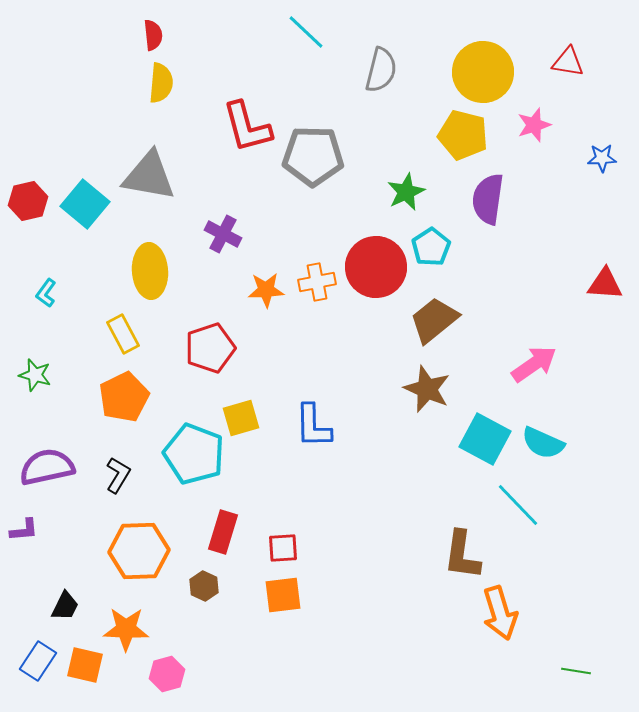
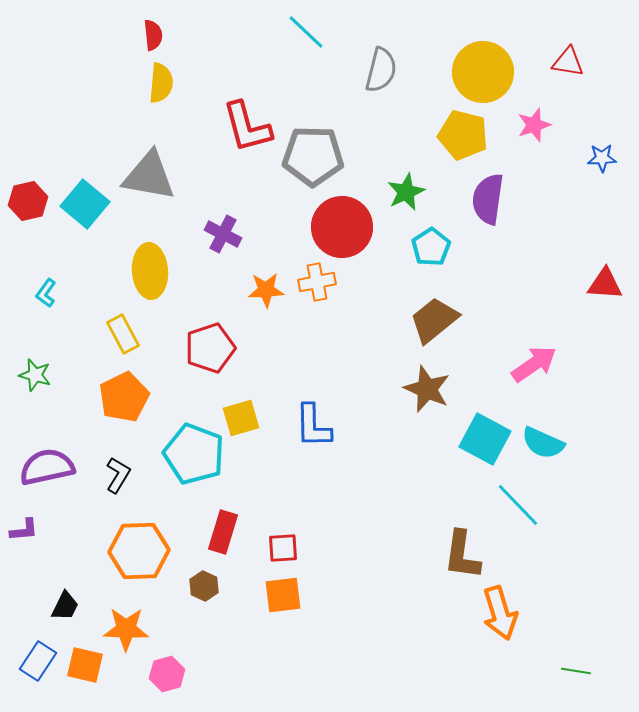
red circle at (376, 267): moved 34 px left, 40 px up
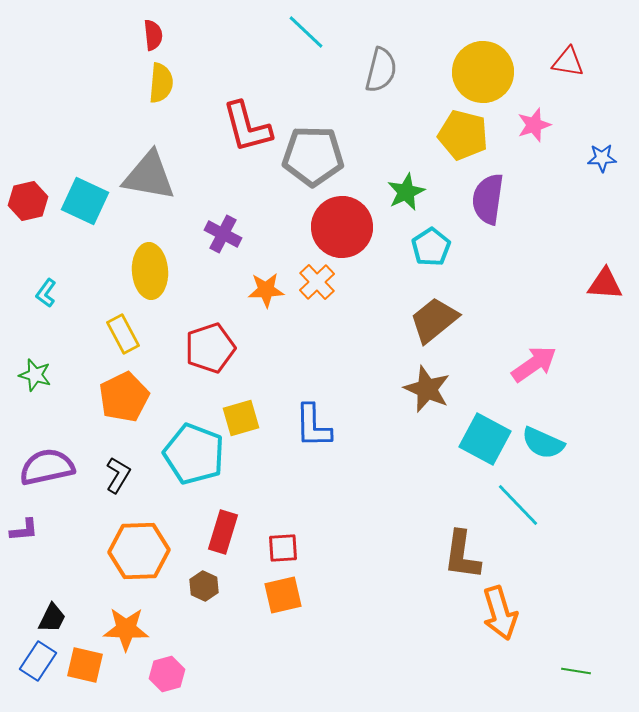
cyan square at (85, 204): moved 3 px up; rotated 15 degrees counterclockwise
orange cross at (317, 282): rotated 33 degrees counterclockwise
orange square at (283, 595): rotated 6 degrees counterclockwise
black trapezoid at (65, 606): moved 13 px left, 12 px down
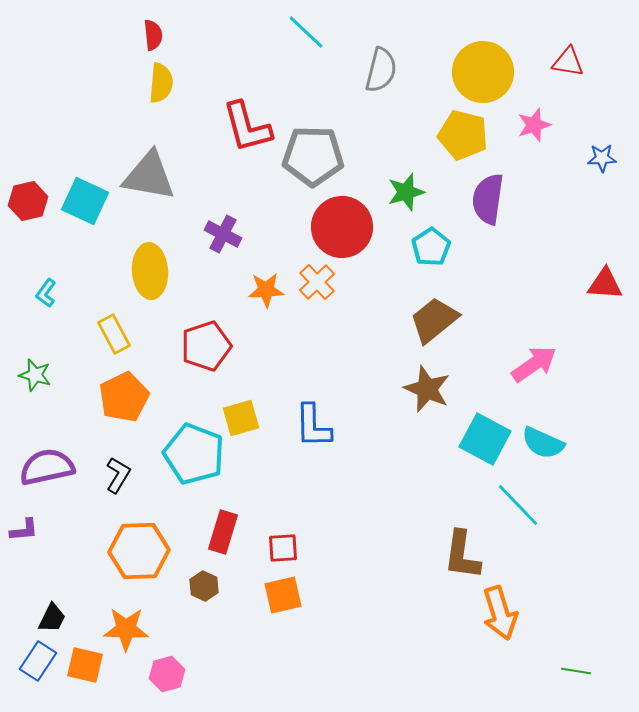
green star at (406, 192): rotated 9 degrees clockwise
yellow rectangle at (123, 334): moved 9 px left
red pentagon at (210, 348): moved 4 px left, 2 px up
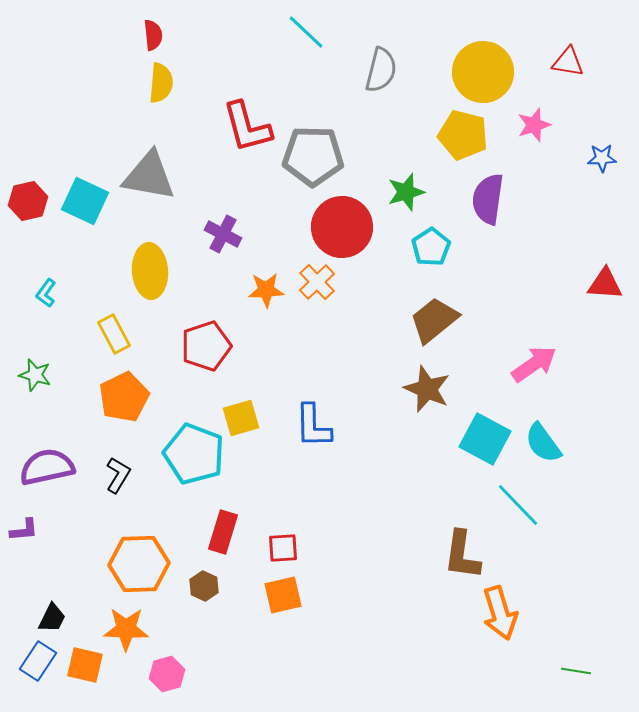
cyan semicircle at (543, 443): rotated 30 degrees clockwise
orange hexagon at (139, 551): moved 13 px down
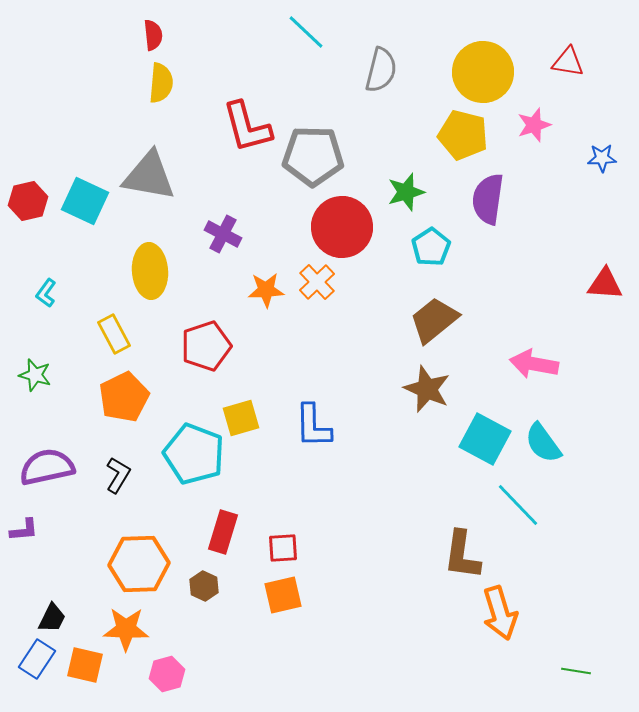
pink arrow at (534, 364): rotated 135 degrees counterclockwise
blue rectangle at (38, 661): moved 1 px left, 2 px up
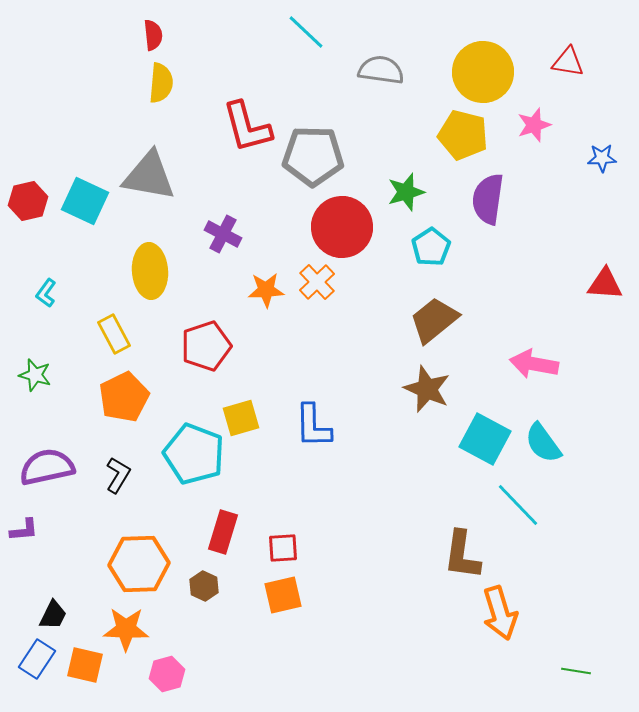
gray semicircle at (381, 70): rotated 96 degrees counterclockwise
black trapezoid at (52, 618): moved 1 px right, 3 px up
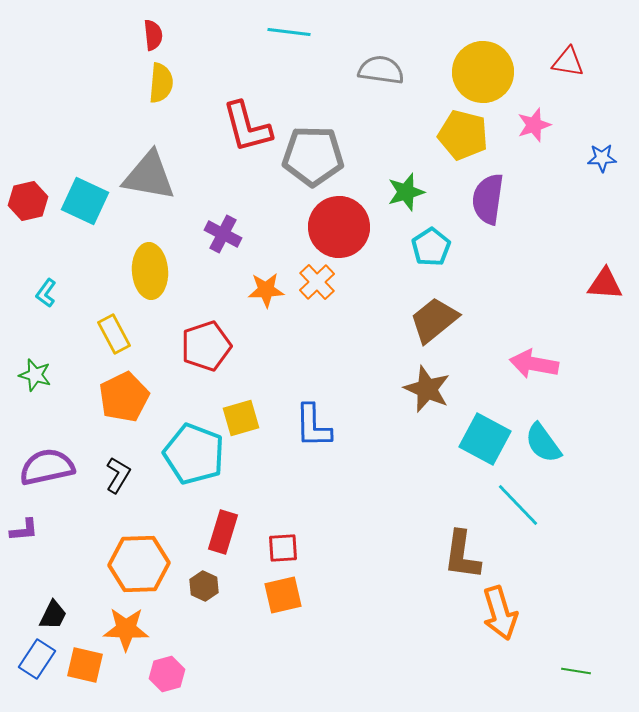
cyan line at (306, 32): moved 17 px left; rotated 36 degrees counterclockwise
red circle at (342, 227): moved 3 px left
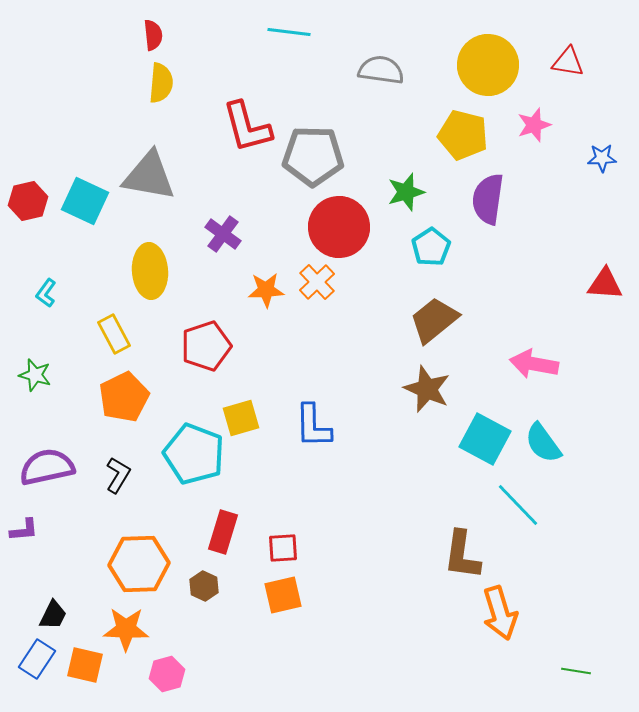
yellow circle at (483, 72): moved 5 px right, 7 px up
purple cross at (223, 234): rotated 9 degrees clockwise
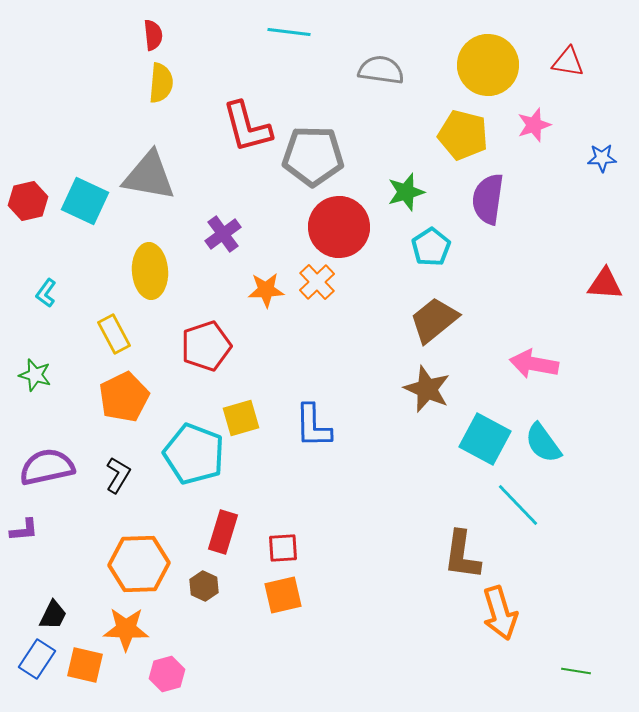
purple cross at (223, 234): rotated 18 degrees clockwise
